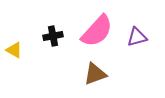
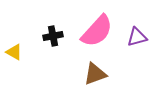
yellow triangle: moved 2 px down
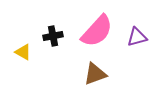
yellow triangle: moved 9 px right
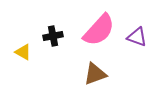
pink semicircle: moved 2 px right, 1 px up
purple triangle: rotated 35 degrees clockwise
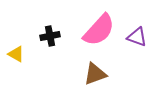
black cross: moved 3 px left
yellow triangle: moved 7 px left, 2 px down
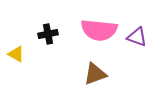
pink semicircle: rotated 54 degrees clockwise
black cross: moved 2 px left, 2 px up
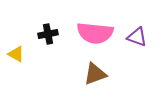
pink semicircle: moved 4 px left, 3 px down
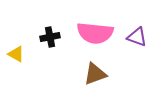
black cross: moved 2 px right, 3 px down
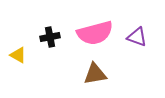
pink semicircle: rotated 21 degrees counterclockwise
yellow triangle: moved 2 px right, 1 px down
brown triangle: rotated 10 degrees clockwise
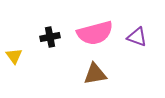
yellow triangle: moved 4 px left, 1 px down; rotated 24 degrees clockwise
